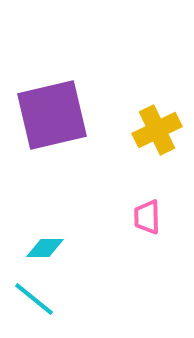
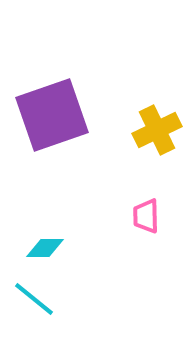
purple square: rotated 6 degrees counterclockwise
pink trapezoid: moved 1 px left, 1 px up
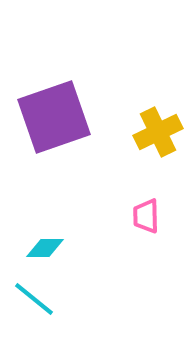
purple square: moved 2 px right, 2 px down
yellow cross: moved 1 px right, 2 px down
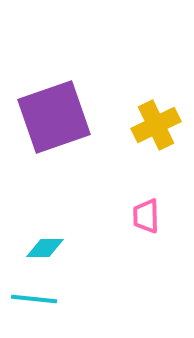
yellow cross: moved 2 px left, 7 px up
cyan line: rotated 33 degrees counterclockwise
